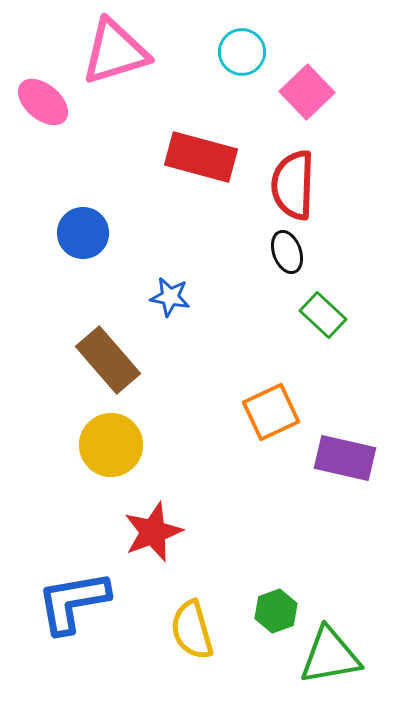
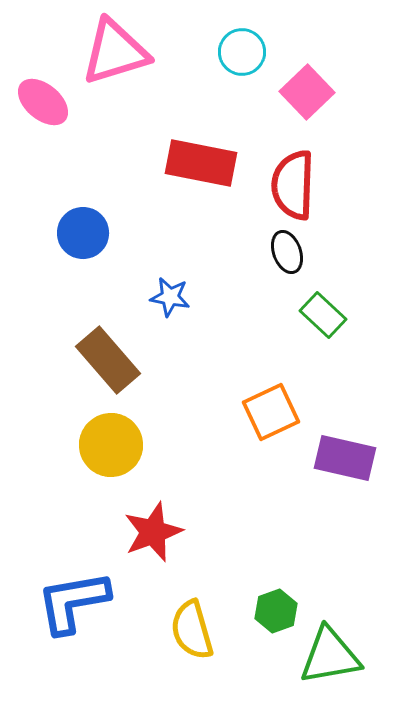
red rectangle: moved 6 px down; rotated 4 degrees counterclockwise
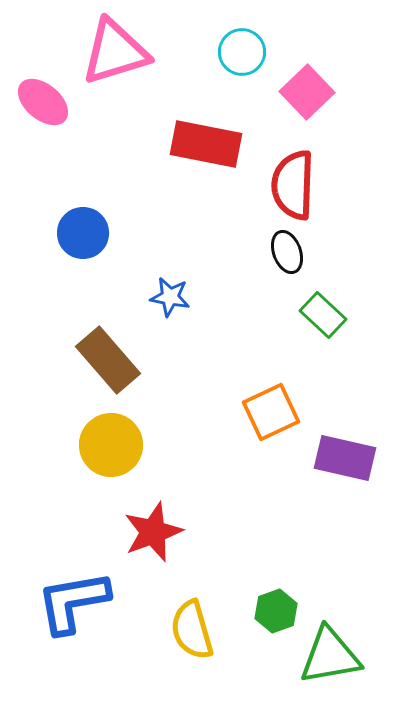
red rectangle: moved 5 px right, 19 px up
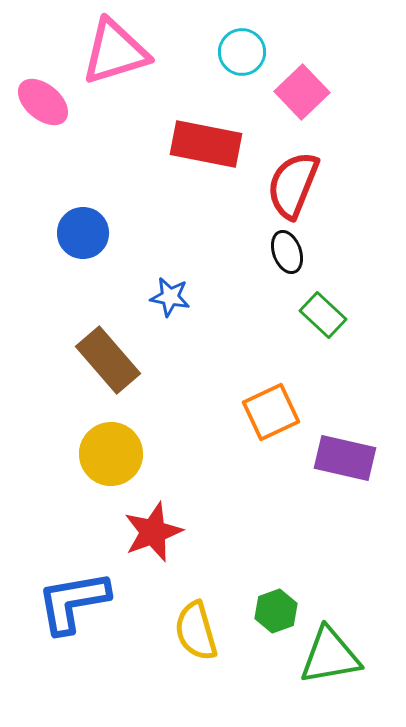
pink square: moved 5 px left
red semicircle: rotated 20 degrees clockwise
yellow circle: moved 9 px down
yellow semicircle: moved 4 px right, 1 px down
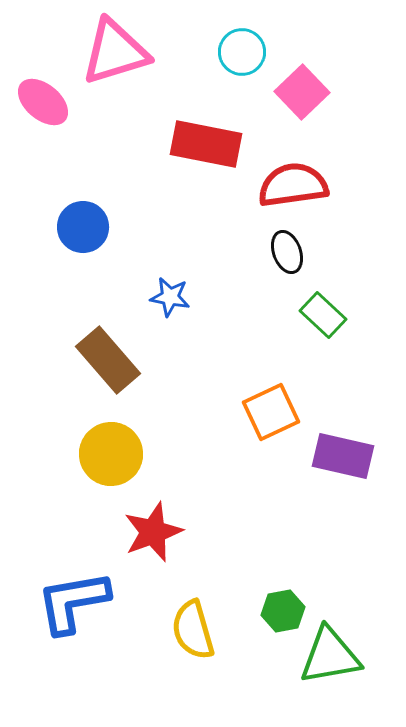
red semicircle: rotated 60 degrees clockwise
blue circle: moved 6 px up
purple rectangle: moved 2 px left, 2 px up
green hexagon: moved 7 px right; rotated 9 degrees clockwise
yellow semicircle: moved 3 px left, 1 px up
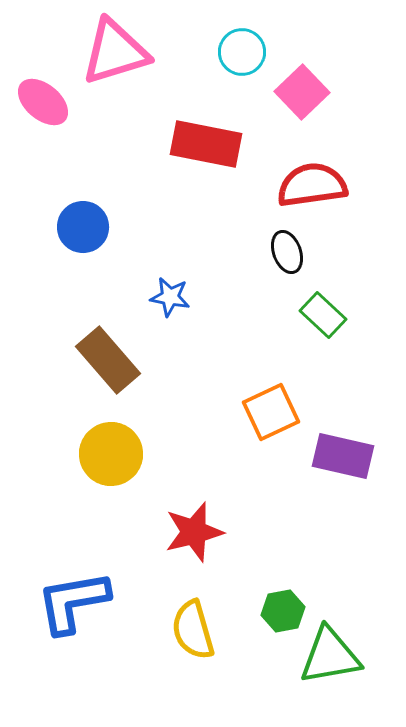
red semicircle: moved 19 px right
red star: moved 41 px right; rotated 6 degrees clockwise
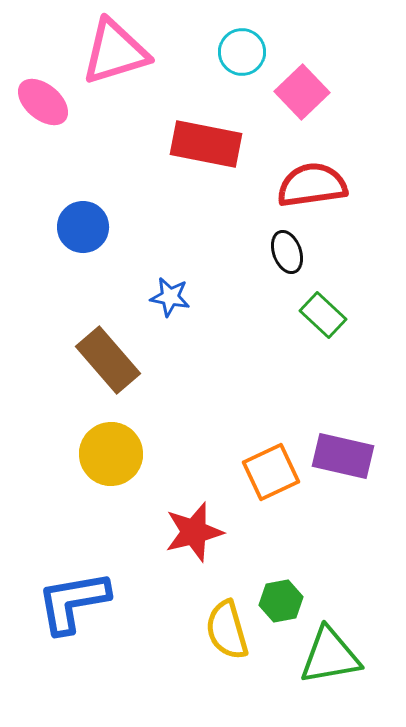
orange square: moved 60 px down
green hexagon: moved 2 px left, 10 px up
yellow semicircle: moved 34 px right
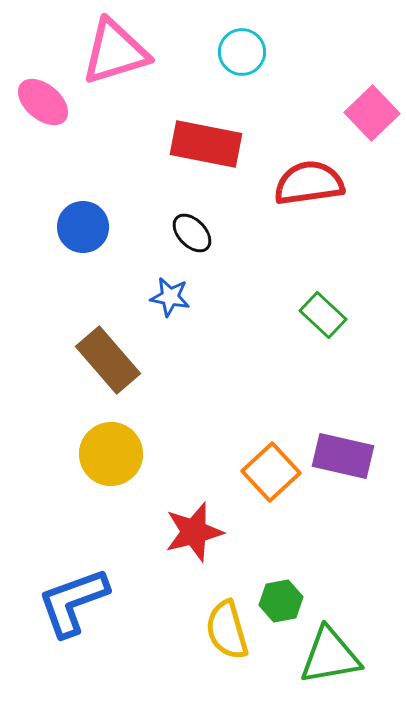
pink square: moved 70 px right, 21 px down
red semicircle: moved 3 px left, 2 px up
black ellipse: moved 95 px left, 19 px up; rotated 24 degrees counterclockwise
orange square: rotated 18 degrees counterclockwise
blue L-shape: rotated 10 degrees counterclockwise
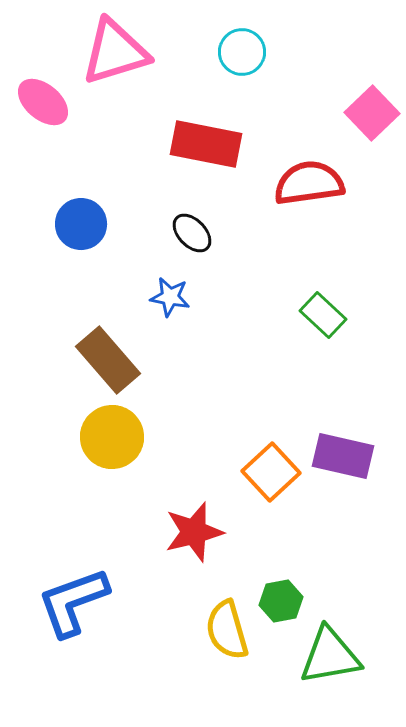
blue circle: moved 2 px left, 3 px up
yellow circle: moved 1 px right, 17 px up
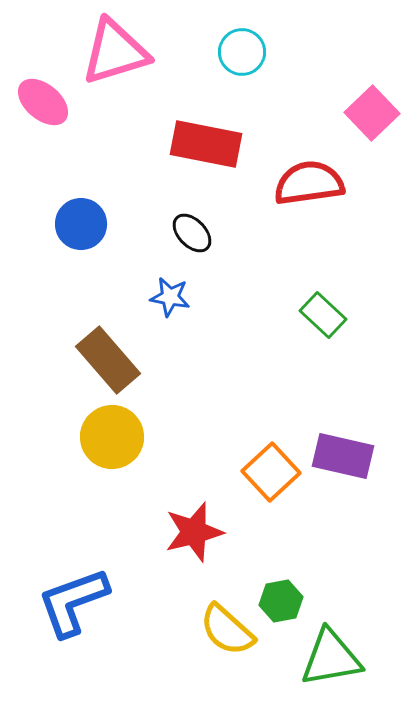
yellow semicircle: rotated 32 degrees counterclockwise
green triangle: moved 1 px right, 2 px down
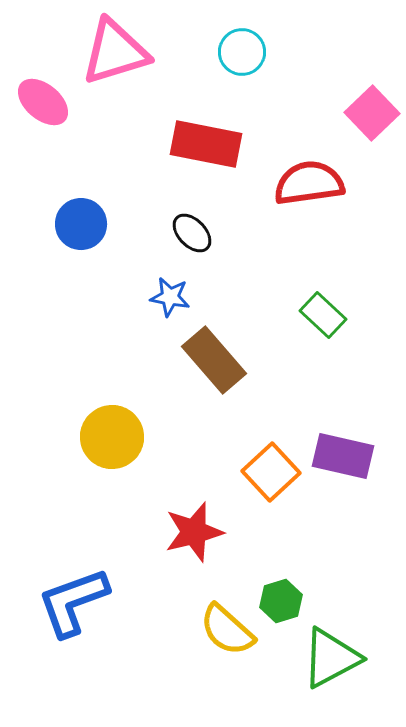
brown rectangle: moved 106 px right
green hexagon: rotated 6 degrees counterclockwise
green triangle: rotated 18 degrees counterclockwise
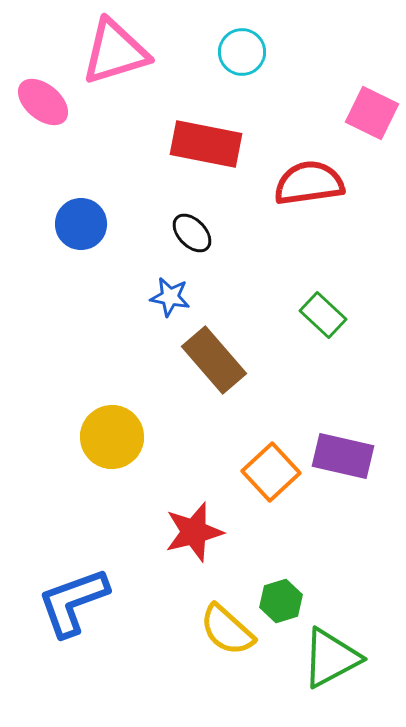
pink square: rotated 20 degrees counterclockwise
